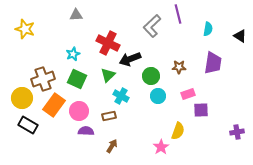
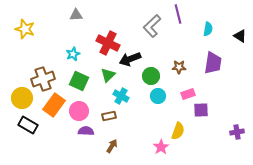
green square: moved 2 px right, 2 px down
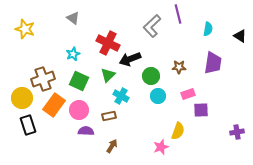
gray triangle: moved 3 px left, 3 px down; rotated 40 degrees clockwise
pink circle: moved 1 px up
black rectangle: rotated 42 degrees clockwise
pink star: rotated 14 degrees clockwise
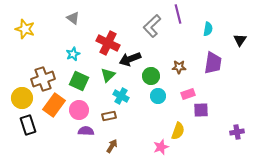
black triangle: moved 4 px down; rotated 32 degrees clockwise
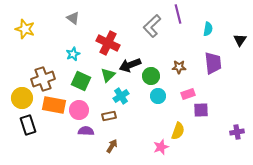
black arrow: moved 6 px down
purple trapezoid: rotated 15 degrees counterclockwise
green square: moved 2 px right
cyan cross: rotated 28 degrees clockwise
orange rectangle: rotated 65 degrees clockwise
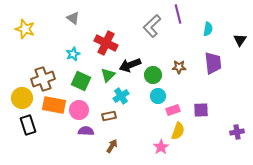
red cross: moved 2 px left
green circle: moved 2 px right, 1 px up
pink rectangle: moved 15 px left, 16 px down
pink star: rotated 14 degrees counterclockwise
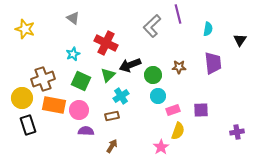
brown rectangle: moved 3 px right
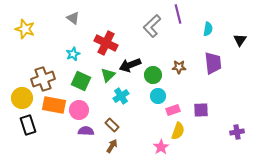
brown rectangle: moved 9 px down; rotated 56 degrees clockwise
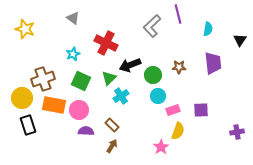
green triangle: moved 1 px right, 3 px down
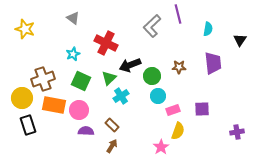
green circle: moved 1 px left, 1 px down
purple square: moved 1 px right, 1 px up
